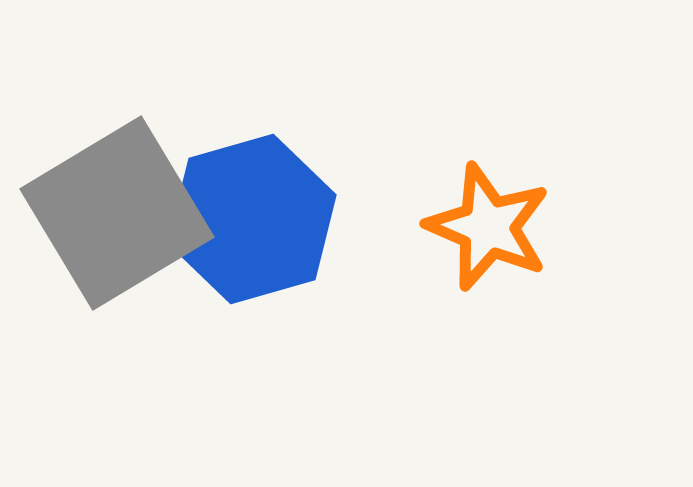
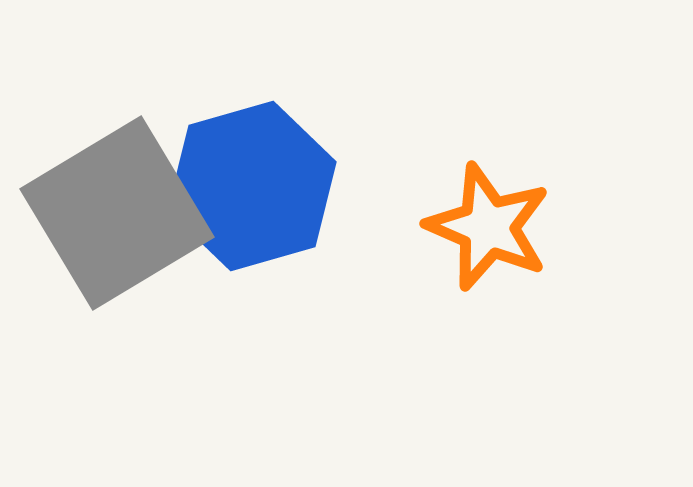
blue hexagon: moved 33 px up
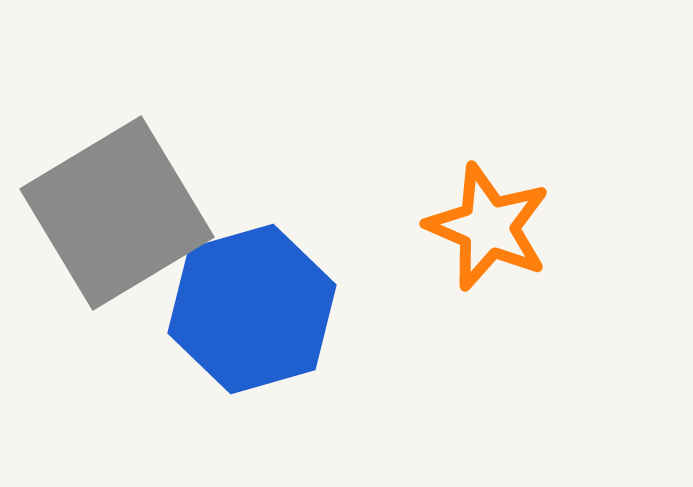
blue hexagon: moved 123 px down
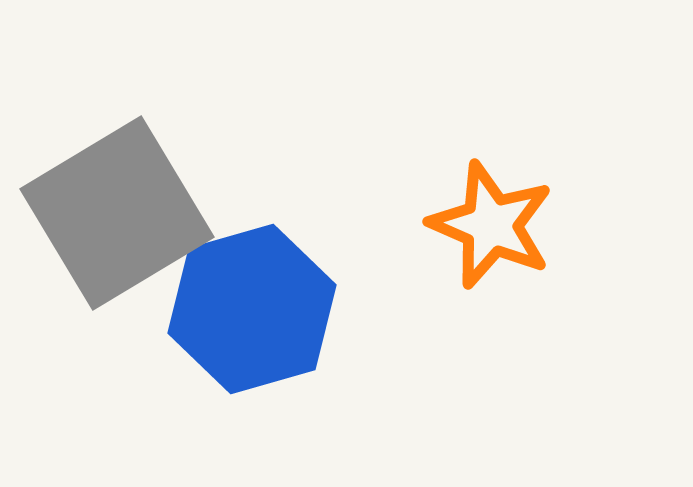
orange star: moved 3 px right, 2 px up
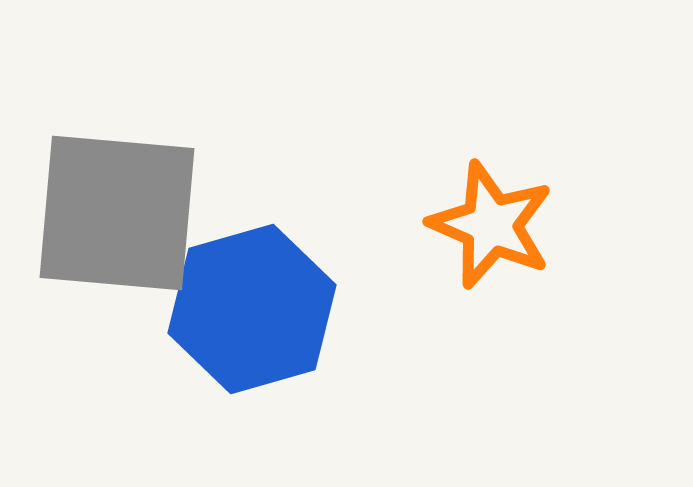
gray square: rotated 36 degrees clockwise
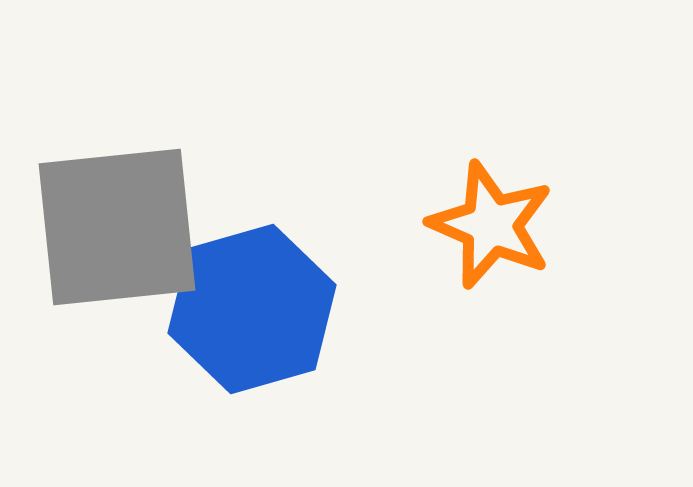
gray square: moved 14 px down; rotated 11 degrees counterclockwise
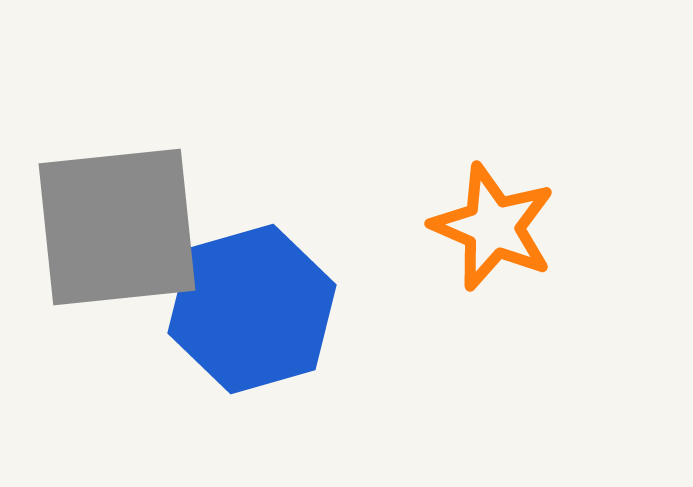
orange star: moved 2 px right, 2 px down
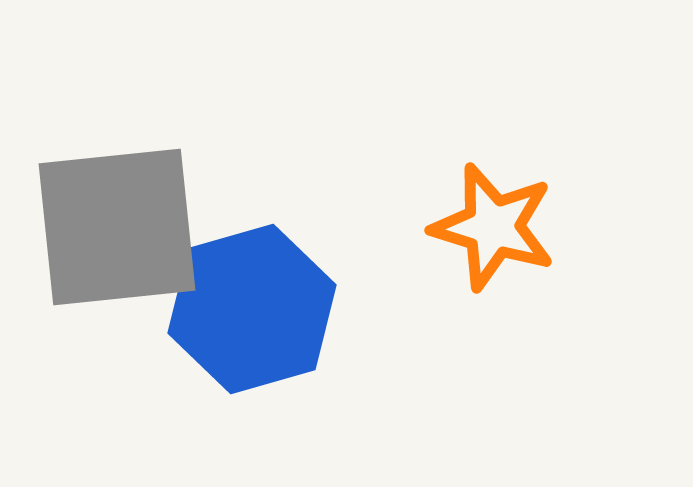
orange star: rotated 6 degrees counterclockwise
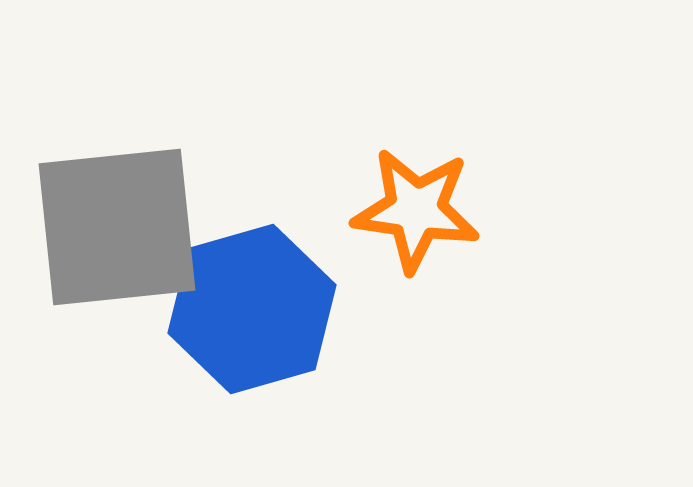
orange star: moved 77 px left, 17 px up; rotated 9 degrees counterclockwise
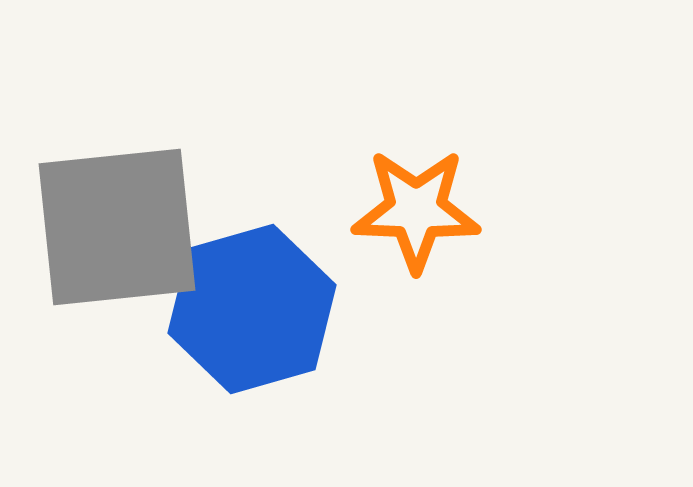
orange star: rotated 6 degrees counterclockwise
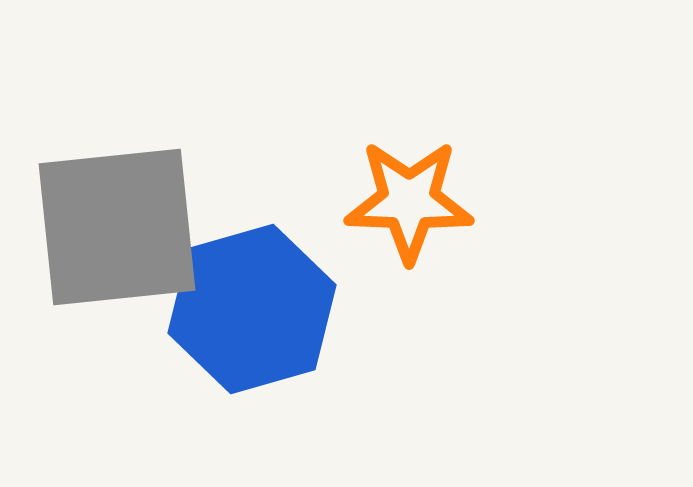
orange star: moved 7 px left, 9 px up
